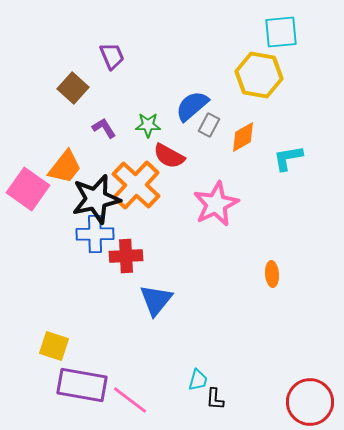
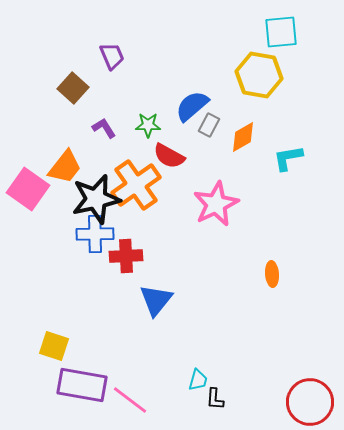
orange cross: rotated 12 degrees clockwise
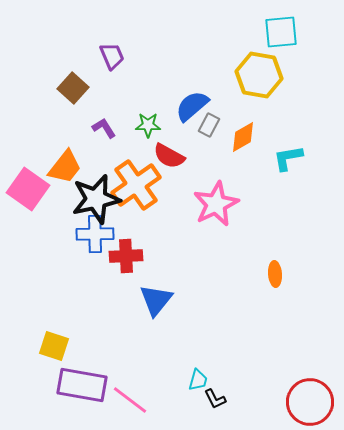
orange ellipse: moved 3 px right
black L-shape: rotated 30 degrees counterclockwise
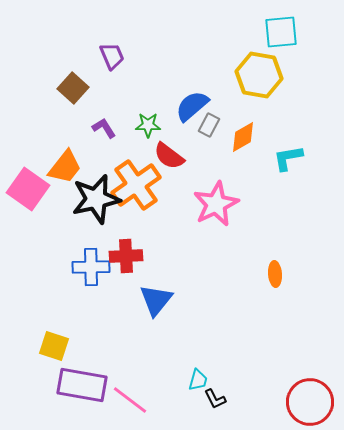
red semicircle: rotated 8 degrees clockwise
blue cross: moved 4 px left, 33 px down
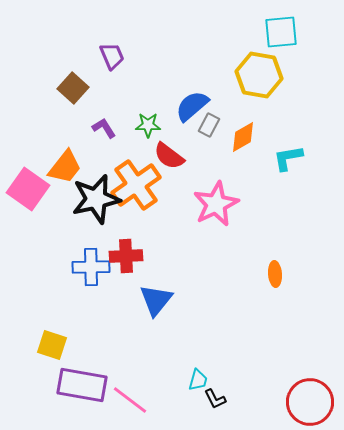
yellow square: moved 2 px left, 1 px up
